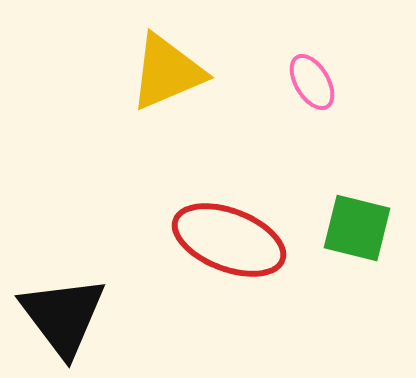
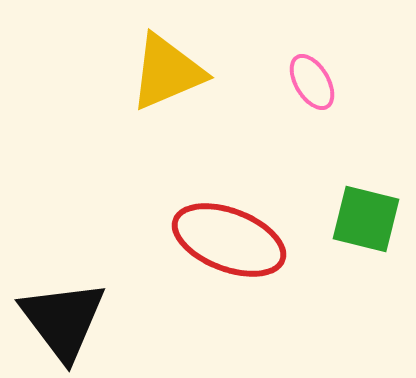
green square: moved 9 px right, 9 px up
black triangle: moved 4 px down
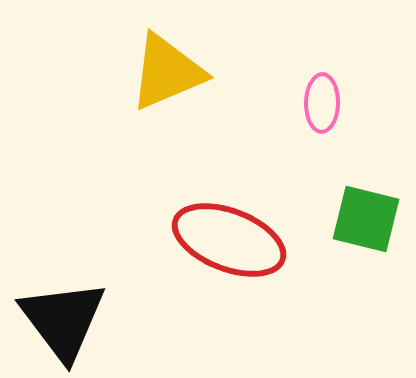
pink ellipse: moved 10 px right, 21 px down; rotated 32 degrees clockwise
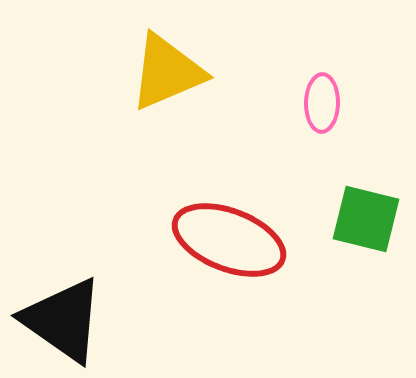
black triangle: rotated 18 degrees counterclockwise
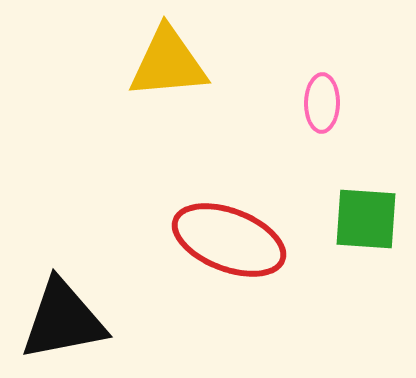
yellow triangle: moved 1 px right, 9 px up; rotated 18 degrees clockwise
green square: rotated 10 degrees counterclockwise
black triangle: rotated 46 degrees counterclockwise
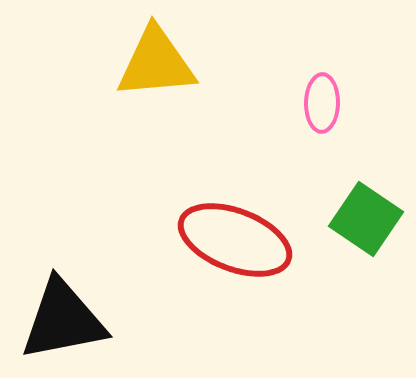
yellow triangle: moved 12 px left
green square: rotated 30 degrees clockwise
red ellipse: moved 6 px right
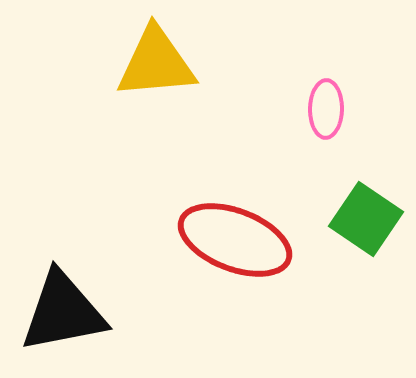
pink ellipse: moved 4 px right, 6 px down
black triangle: moved 8 px up
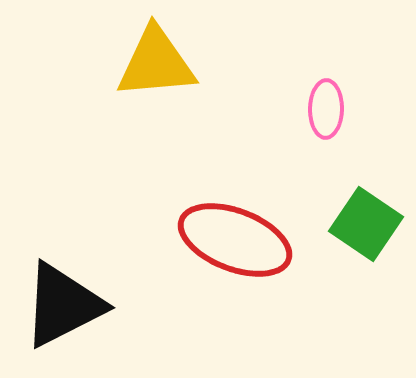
green square: moved 5 px down
black triangle: moved 7 px up; rotated 16 degrees counterclockwise
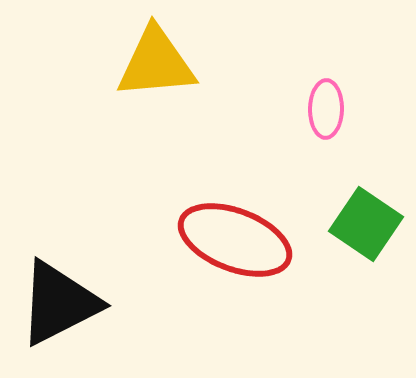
black triangle: moved 4 px left, 2 px up
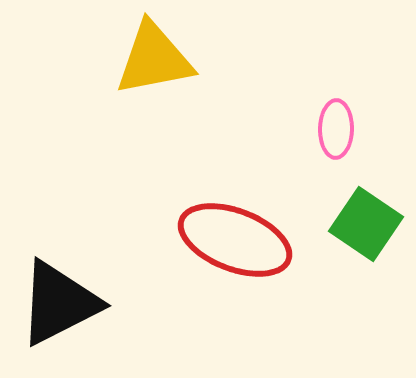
yellow triangle: moved 2 px left, 4 px up; rotated 6 degrees counterclockwise
pink ellipse: moved 10 px right, 20 px down
